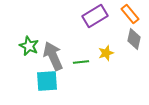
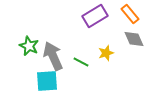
gray diamond: rotated 35 degrees counterclockwise
green line: rotated 35 degrees clockwise
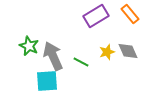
purple rectangle: moved 1 px right
gray diamond: moved 6 px left, 12 px down
yellow star: moved 1 px right, 1 px up
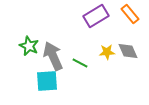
yellow star: rotated 14 degrees clockwise
green line: moved 1 px left, 1 px down
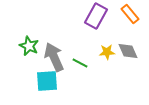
purple rectangle: rotated 30 degrees counterclockwise
gray arrow: moved 1 px right, 1 px down
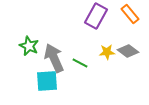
gray diamond: rotated 30 degrees counterclockwise
gray arrow: moved 1 px down
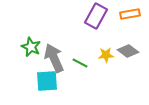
orange rectangle: rotated 60 degrees counterclockwise
green star: moved 2 px right, 1 px down
yellow star: moved 1 px left, 3 px down
